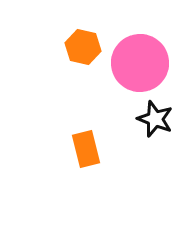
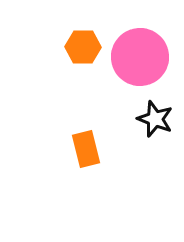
orange hexagon: rotated 12 degrees counterclockwise
pink circle: moved 6 px up
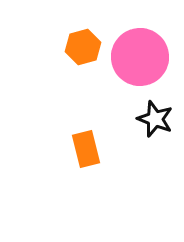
orange hexagon: rotated 16 degrees counterclockwise
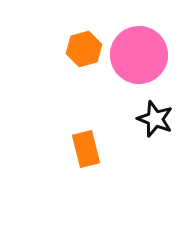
orange hexagon: moved 1 px right, 2 px down
pink circle: moved 1 px left, 2 px up
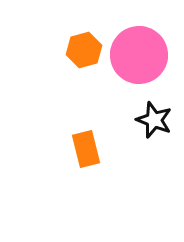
orange hexagon: moved 1 px down
black star: moved 1 px left, 1 px down
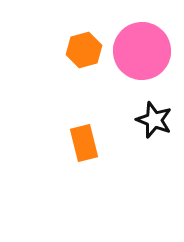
pink circle: moved 3 px right, 4 px up
orange rectangle: moved 2 px left, 6 px up
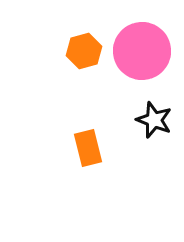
orange hexagon: moved 1 px down
orange rectangle: moved 4 px right, 5 px down
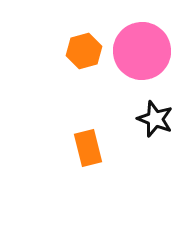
black star: moved 1 px right, 1 px up
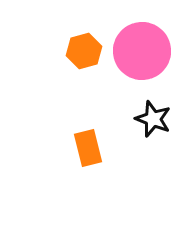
black star: moved 2 px left
